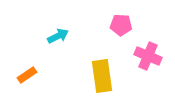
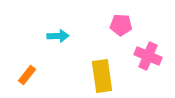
cyan arrow: rotated 25 degrees clockwise
orange rectangle: rotated 18 degrees counterclockwise
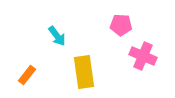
cyan arrow: moved 1 px left; rotated 55 degrees clockwise
pink cross: moved 5 px left
yellow rectangle: moved 18 px left, 4 px up
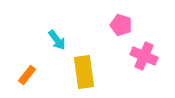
pink pentagon: rotated 15 degrees clockwise
cyan arrow: moved 4 px down
pink cross: moved 1 px right
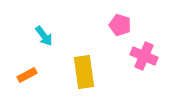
pink pentagon: moved 1 px left
cyan arrow: moved 13 px left, 4 px up
orange rectangle: rotated 24 degrees clockwise
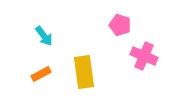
orange rectangle: moved 14 px right, 1 px up
